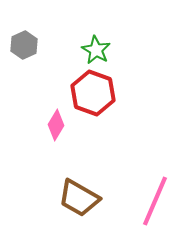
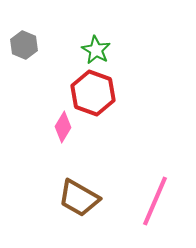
gray hexagon: rotated 12 degrees counterclockwise
pink diamond: moved 7 px right, 2 px down
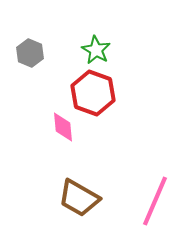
gray hexagon: moved 6 px right, 8 px down
pink diamond: rotated 36 degrees counterclockwise
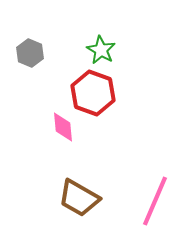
green star: moved 5 px right
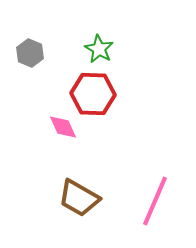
green star: moved 2 px left, 1 px up
red hexagon: moved 1 px down; rotated 18 degrees counterclockwise
pink diamond: rotated 20 degrees counterclockwise
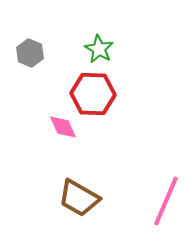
pink line: moved 11 px right
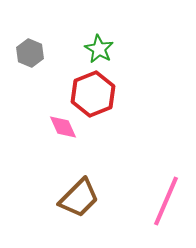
red hexagon: rotated 24 degrees counterclockwise
brown trapezoid: rotated 75 degrees counterclockwise
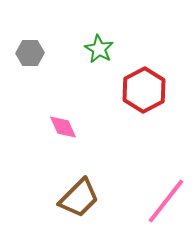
gray hexagon: rotated 24 degrees counterclockwise
red hexagon: moved 51 px right, 4 px up; rotated 6 degrees counterclockwise
pink line: rotated 15 degrees clockwise
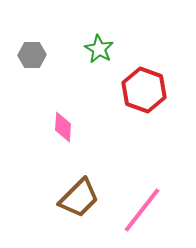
gray hexagon: moved 2 px right, 2 px down
red hexagon: rotated 12 degrees counterclockwise
pink diamond: rotated 28 degrees clockwise
pink line: moved 24 px left, 9 px down
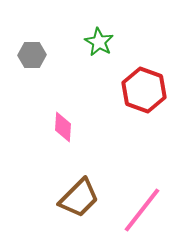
green star: moved 7 px up
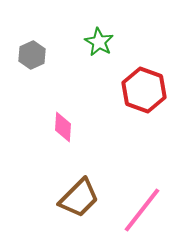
gray hexagon: rotated 24 degrees counterclockwise
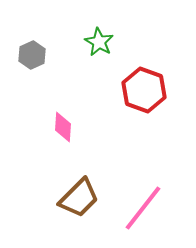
pink line: moved 1 px right, 2 px up
